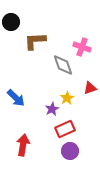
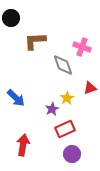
black circle: moved 4 px up
purple circle: moved 2 px right, 3 px down
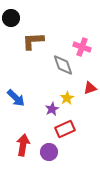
brown L-shape: moved 2 px left
purple circle: moved 23 px left, 2 px up
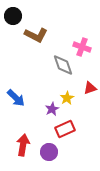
black circle: moved 2 px right, 2 px up
brown L-shape: moved 3 px right, 6 px up; rotated 150 degrees counterclockwise
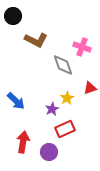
brown L-shape: moved 5 px down
blue arrow: moved 3 px down
red arrow: moved 3 px up
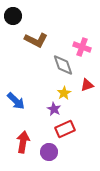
red triangle: moved 3 px left, 3 px up
yellow star: moved 3 px left, 5 px up
purple star: moved 2 px right; rotated 16 degrees counterclockwise
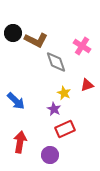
black circle: moved 17 px down
pink cross: moved 1 px up; rotated 12 degrees clockwise
gray diamond: moved 7 px left, 3 px up
yellow star: rotated 16 degrees counterclockwise
red arrow: moved 3 px left
purple circle: moved 1 px right, 3 px down
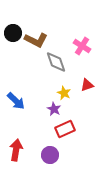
red arrow: moved 4 px left, 8 px down
